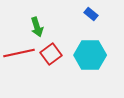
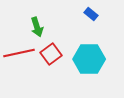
cyan hexagon: moved 1 px left, 4 px down
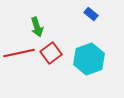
red square: moved 1 px up
cyan hexagon: rotated 20 degrees counterclockwise
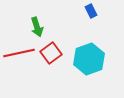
blue rectangle: moved 3 px up; rotated 24 degrees clockwise
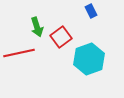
red square: moved 10 px right, 16 px up
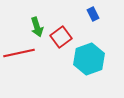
blue rectangle: moved 2 px right, 3 px down
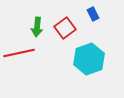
green arrow: rotated 24 degrees clockwise
red square: moved 4 px right, 9 px up
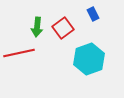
red square: moved 2 px left
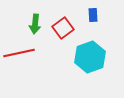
blue rectangle: moved 1 px down; rotated 24 degrees clockwise
green arrow: moved 2 px left, 3 px up
cyan hexagon: moved 1 px right, 2 px up
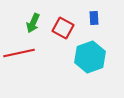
blue rectangle: moved 1 px right, 3 px down
green arrow: moved 2 px left, 1 px up; rotated 18 degrees clockwise
red square: rotated 25 degrees counterclockwise
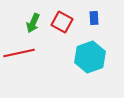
red square: moved 1 px left, 6 px up
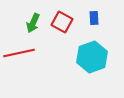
cyan hexagon: moved 2 px right
